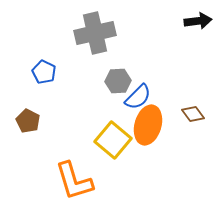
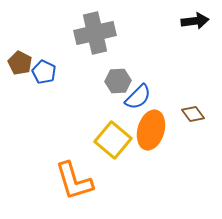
black arrow: moved 3 px left
brown pentagon: moved 8 px left, 58 px up
orange ellipse: moved 3 px right, 5 px down
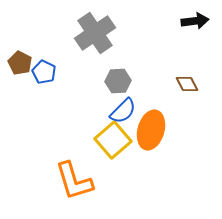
gray cross: rotated 21 degrees counterclockwise
blue semicircle: moved 15 px left, 14 px down
brown diamond: moved 6 px left, 30 px up; rotated 10 degrees clockwise
yellow square: rotated 9 degrees clockwise
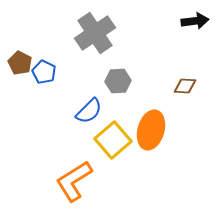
brown diamond: moved 2 px left, 2 px down; rotated 60 degrees counterclockwise
blue semicircle: moved 34 px left
orange L-shape: rotated 75 degrees clockwise
